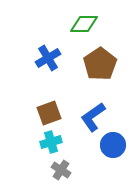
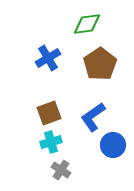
green diamond: moved 3 px right; rotated 8 degrees counterclockwise
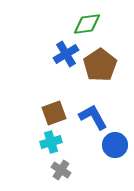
blue cross: moved 18 px right, 4 px up
brown pentagon: moved 1 px down
brown square: moved 5 px right
blue L-shape: rotated 96 degrees clockwise
blue circle: moved 2 px right
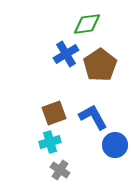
cyan cross: moved 1 px left
gray cross: moved 1 px left
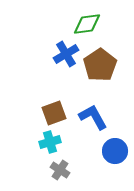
blue circle: moved 6 px down
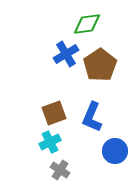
blue L-shape: moved 1 px left; rotated 128 degrees counterclockwise
cyan cross: rotated 10 degrees counterclockwise
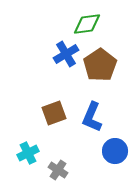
cyan cross: moved 22 px left, 11 px down
gray cross: moved 2 px left
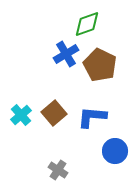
green diamond: rotated 12 degrees counterclockwise
brown pentagon: rotated 12 degrees counterclockwise
brown square: rotated 20 degrees counterclockwise
blue L-shape: rotated 72 degrees clockwise
cyan cross: moved 7 px left, 38 px up; rotated 15 degrees counterclockwise
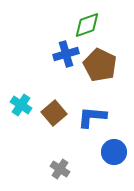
green diamond: moved 1 px down
blue cross: rotated 15 degrees clockwise
cyan cross: moved 10 px up; rotated 15 degrees counterclockwise
blue circle: moved 1 px left, 1 px down
gray cross: moved 2 px right, 1 px up
